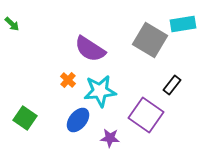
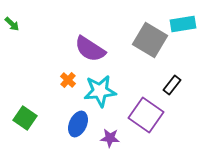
blue ellipse: moved 4 px down; rotated 15 degrees counterclockwise
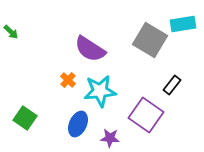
green arrow: moved 1 px left, 8 px down
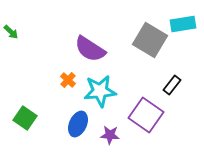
purple star: moved 3 px up
